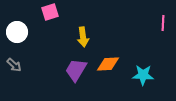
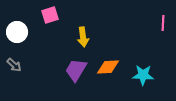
pink square: moved 3 px down
orange diamond: moved 3 px down
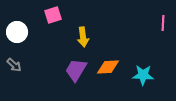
pink square: moved 3 px right
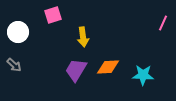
pink line: rotated 21 degrees clockwise
white circle: moved 1 px right
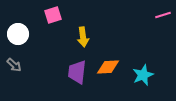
pink line: moved 8 px up; rotated 49 degrees clockwise
white circle: moved 2 px down
purple trapezoid: moved 1 px right, 2 px down; rotated 25 degrees counterclockwise
cyan star: rotated 25 degrees counterclockwise
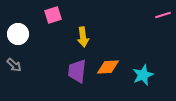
purple trapezoid: moved 1 px up
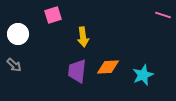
pink line: rotated 35 degrees clockwise
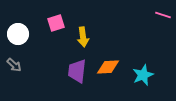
pink square: moved 3 px right, 8 px down
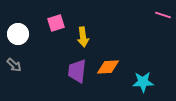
cyan star: moved 7 px down; rotated 20 degrees clockwise
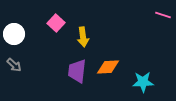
pink square: rotated 30 degrees counterclockwise
white circle: moved 4 px left
